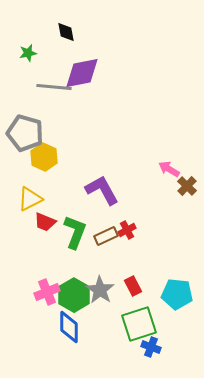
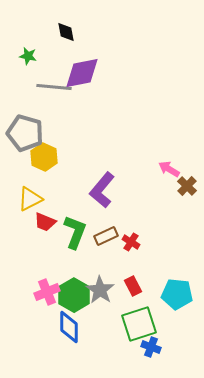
green star: moved 3 px down; rotated 24 degrees clockwise
purple L-shape: rotated 111 degrees counterclockwise
red cross: moved 4 px right, 12 px down; rotated 30 degrees counterclockwise
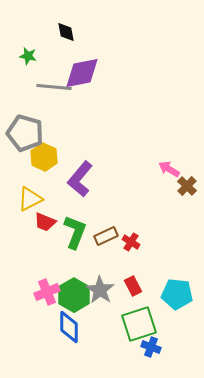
purple L-shape: moved 22 px left, 11 px up
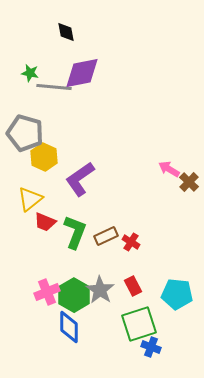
green star: moved 2 px right, 17 px down
purple L-shape: rotated 15 degrees clockwise
brown cross: moved 2 px right, 4 px up
yellow triangle: rotated 12 degrees counterclockwise
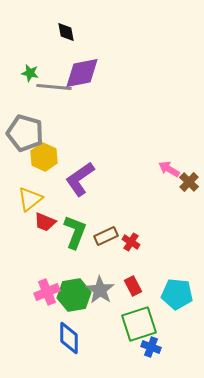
green hexagon: rotated 20 degrees clockwise
blue diamond: moved 11 px down
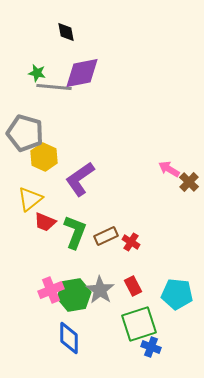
green star: moved 7 px right
pink cross: moved 4 px right, 2 px up
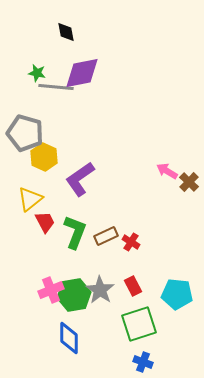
gray line: moved 2 px right
pink arrow: moved 2 px left, 2 px down
red trapezoid: rotated 140 degrees counterclockwise
blue cross: moved 8 px left, 15 px down
